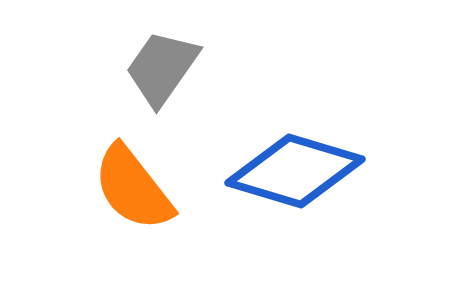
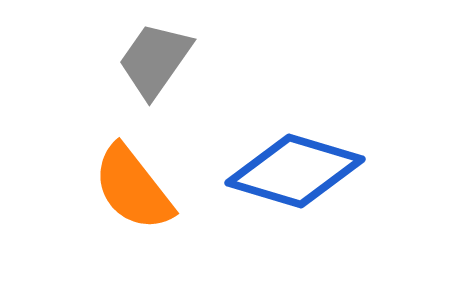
gray trapezoid: moved 7 px left, 8 px up
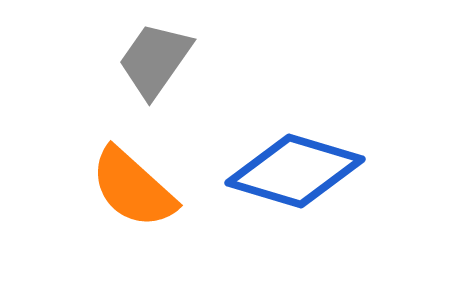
orange semicircle: rotated 10 degrees counterclockwise
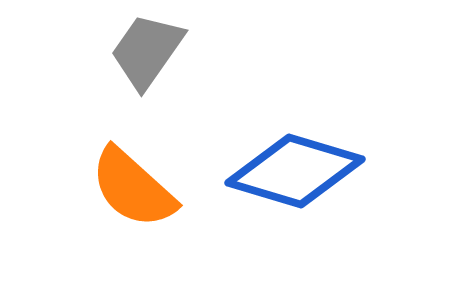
gray trapezoid: moved 8 px left, 9 px up
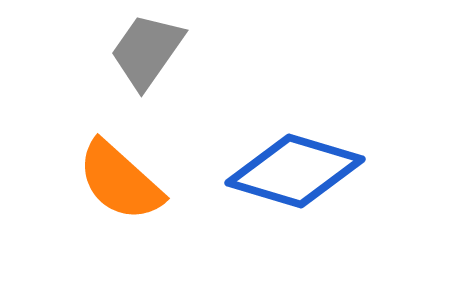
orange semicircle: moved 13 px left, 7 px up
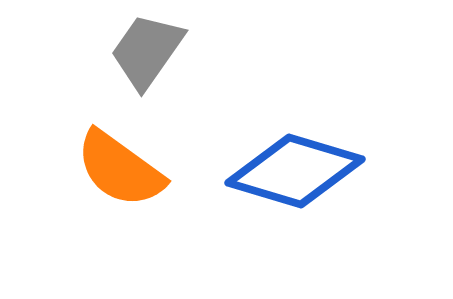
orange semicircle: moved 12 px up; rotated 6 degrees counterclockwise
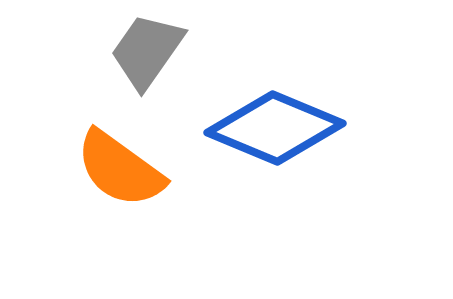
blue diamond: moved 20 px left, 43 px up; rotated 6 degrees clockwise
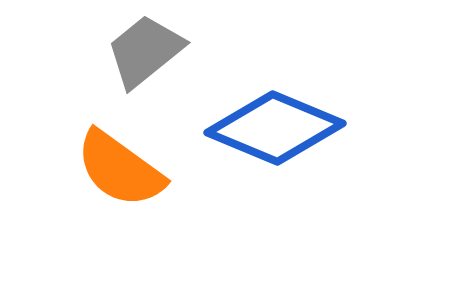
gray trapezoid: moved 2 px left; rotated 16 degrees clockwise
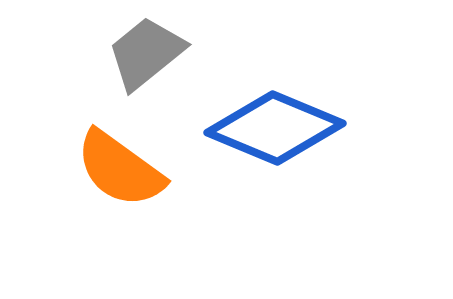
gray trapezoid: moved 1 px right, 2 px down
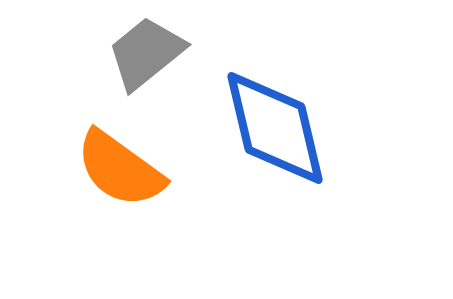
blue diamond: rotated 54 degrees clockwise
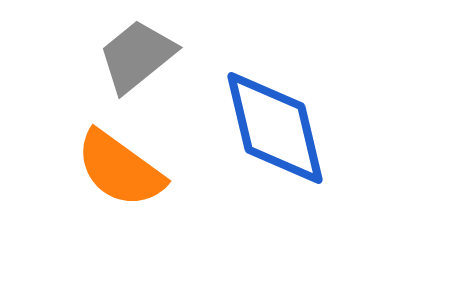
gray trapezoid: moved 9 px left, 3 px down
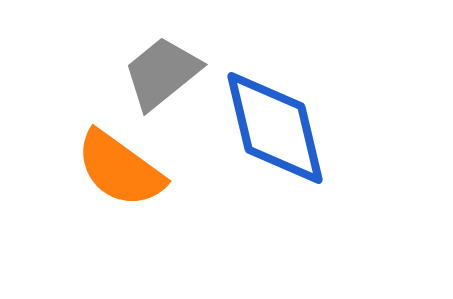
gray trapezoid: moved 25 px right, 17 px down
